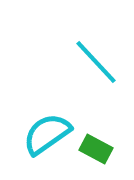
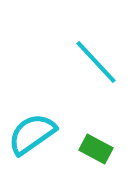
cyan semicircle: moved 15 px left
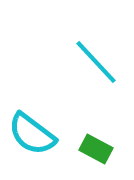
cyan semicircle: rotated 108 degrees counterclockwise
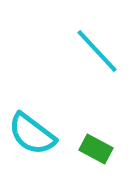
cyan line: moved 1 px right, 11 px up
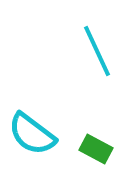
cyan line: rotated 18 degrees clockwise
